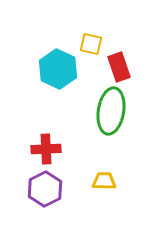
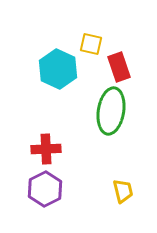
yellow trapezoid: moved 19 px right, 10 px down; rotated 75 degrees clockwise
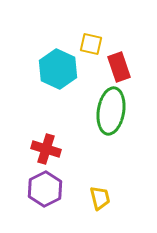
red cross: rotated 20 degrees clockwise
yellow trapezoid: moved 23 px left, 7 px down
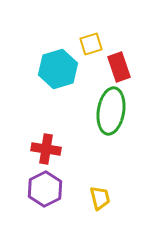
yellow square: rotated 30 degrees counterclockwise
cyan hexagon: rotated 18 degrees clockwise
red cross: rotated 8 degrees counterclockwise
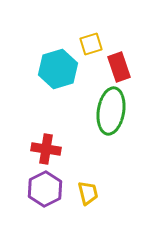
yellow trapezoid: moved 12 px left, 5 px up
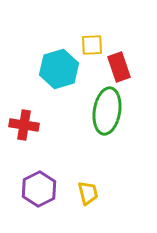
yellow square: moved 1 px right, 1 px down; rotated 15 degrees clockwise
cyan hexagon: moved 1 px right
green ellipse: moved 4 px left
red cross: moved 22 px left, 24 px up
purple hexagon: moved 6 px left
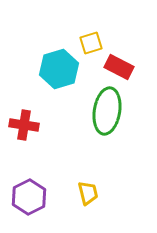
yellow square: moved 1 px left, 2 px up; rotated 15 degrees counterclockwise
red rectangle: rotated 44 degrees counterclockwise
purple hexagon: moved 10 px left, 8 px down
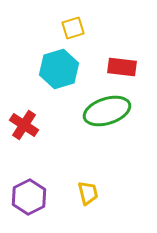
yellow square: moved 18 px left, 15 px up
red rectangle: moved 3 px right; rotated 20 degrees counterclockwise
green ellipse: rotated 63 degrees clockwise
red cross: rotated 24 degrees clockwise
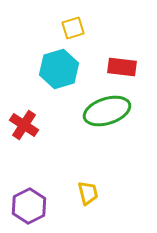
purple hexagon: moved 9 px down
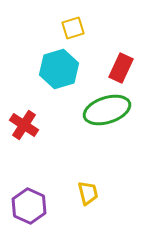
red rectangle: moved 1 px left, 1 px down; rotated 72 degrees counterclockwise
green ellipse: moved 1 px up
purple hexagon: rotated 8 degrees counterclockwise
